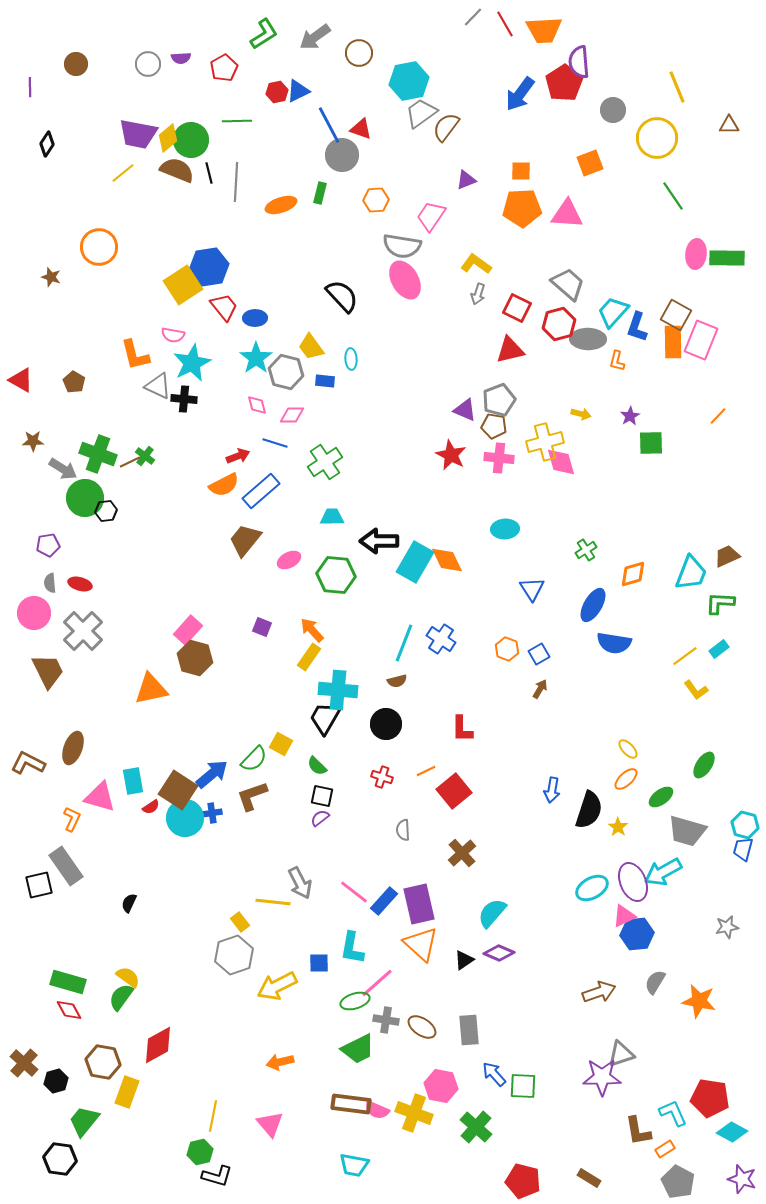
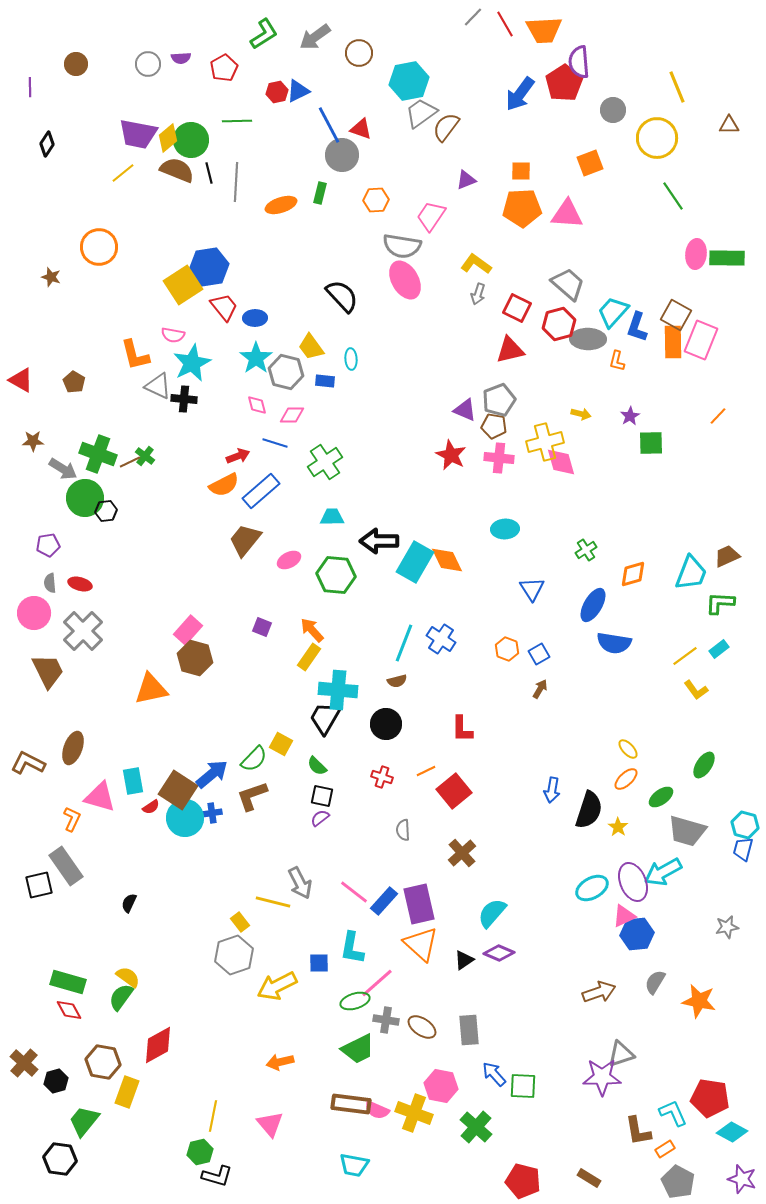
yellow line at (273, 902): rotated 8 degrees clockwise
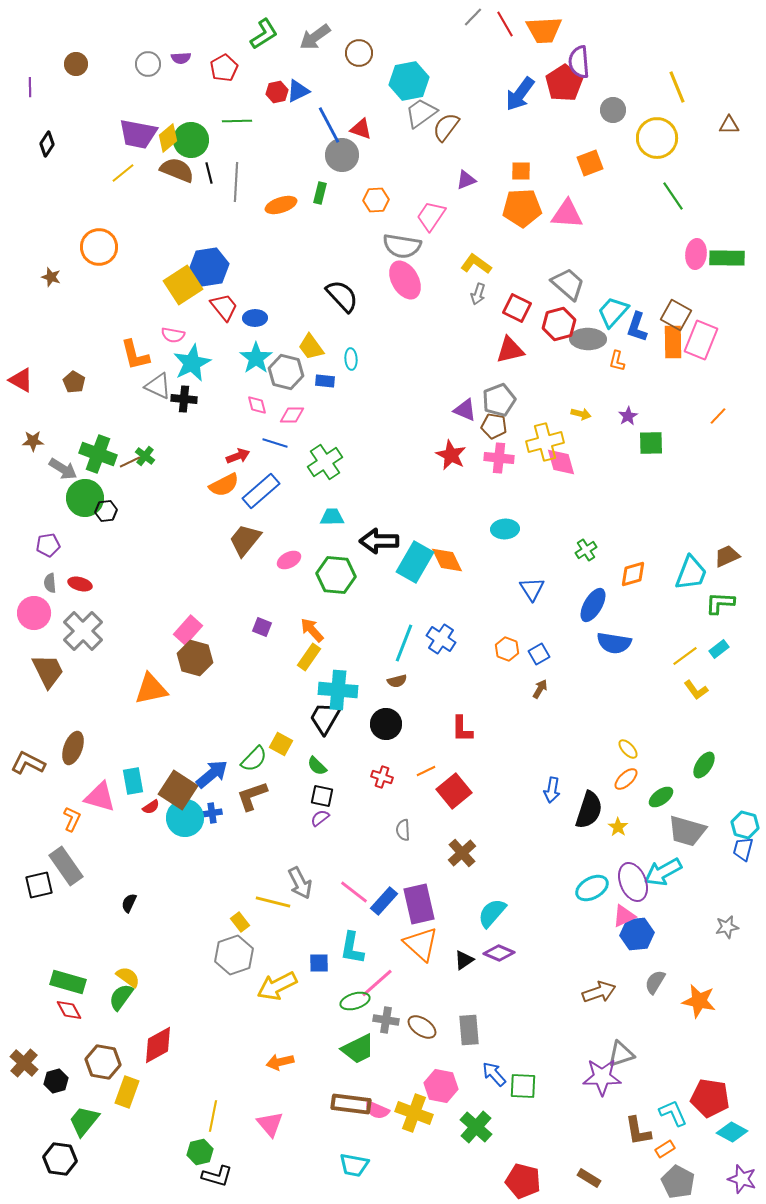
purple star at (630, 416): moved 2 px left
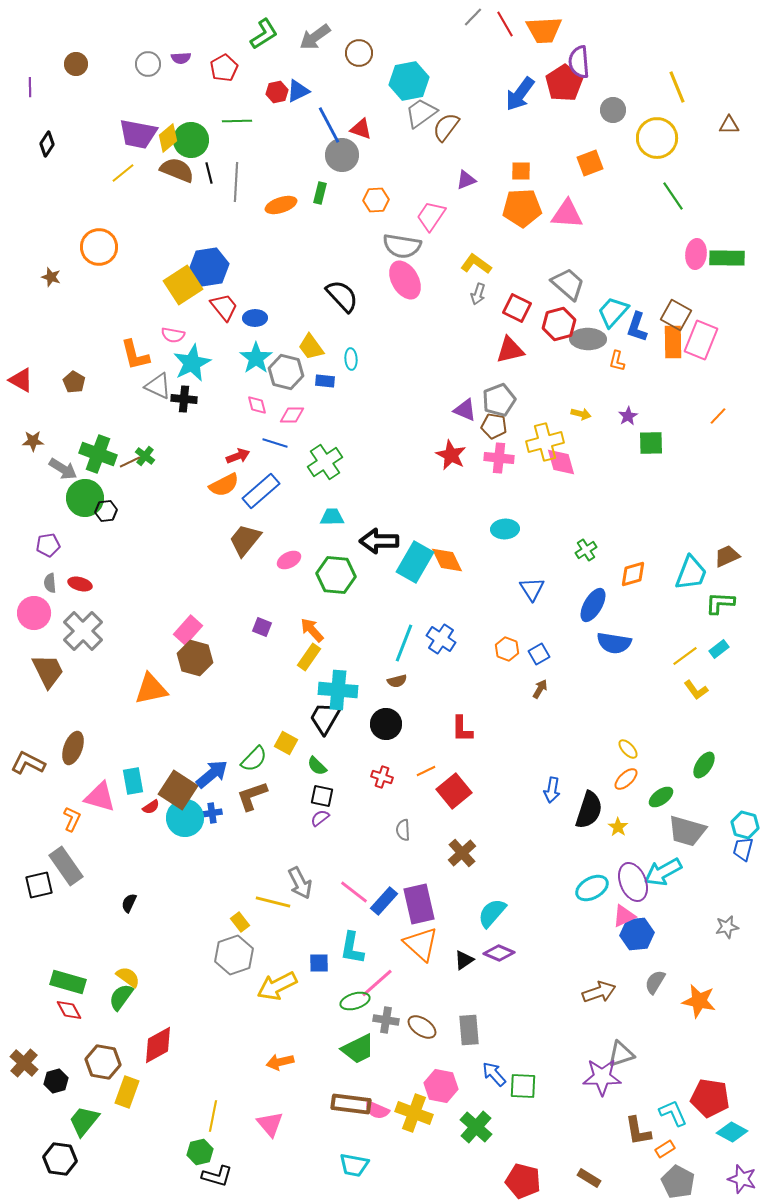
yellow square at (281, 744): moved 5 px right, 1 px up
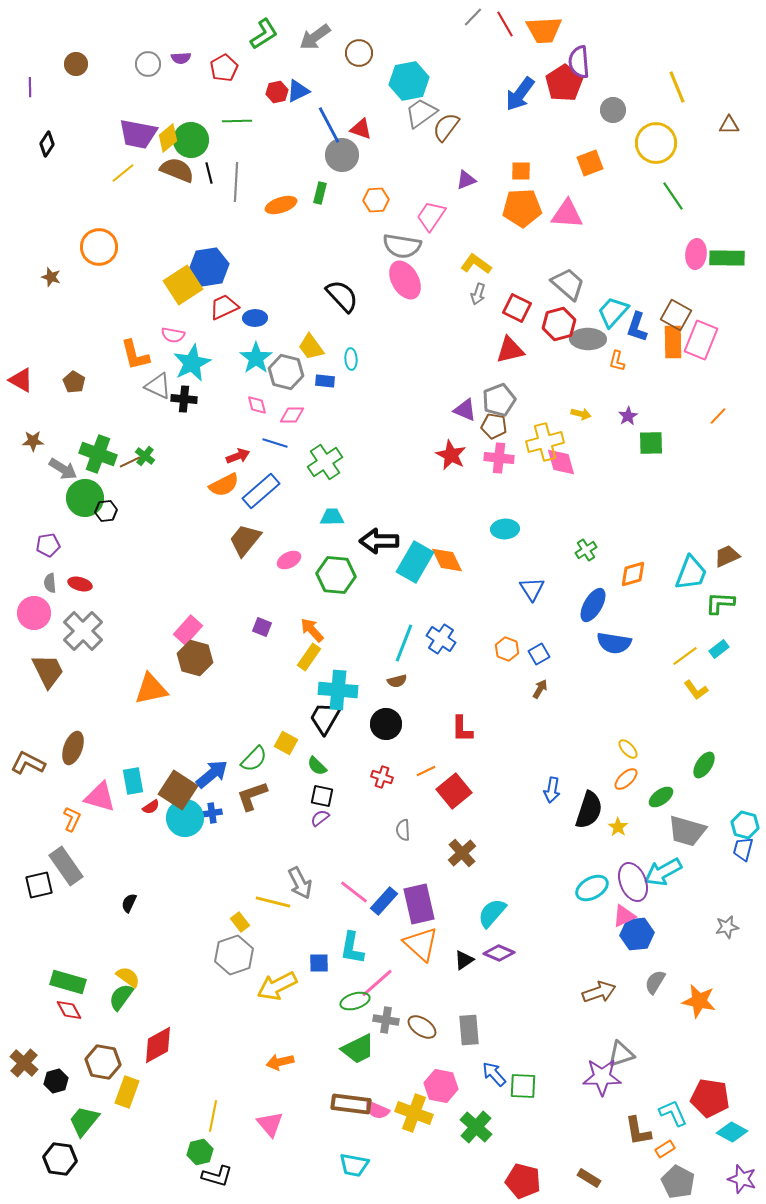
yellow circle at (657, 138): moved 1 px left, 5 px down
red trapezoid at (224, 307): rotated 76 degrees counterclockwise
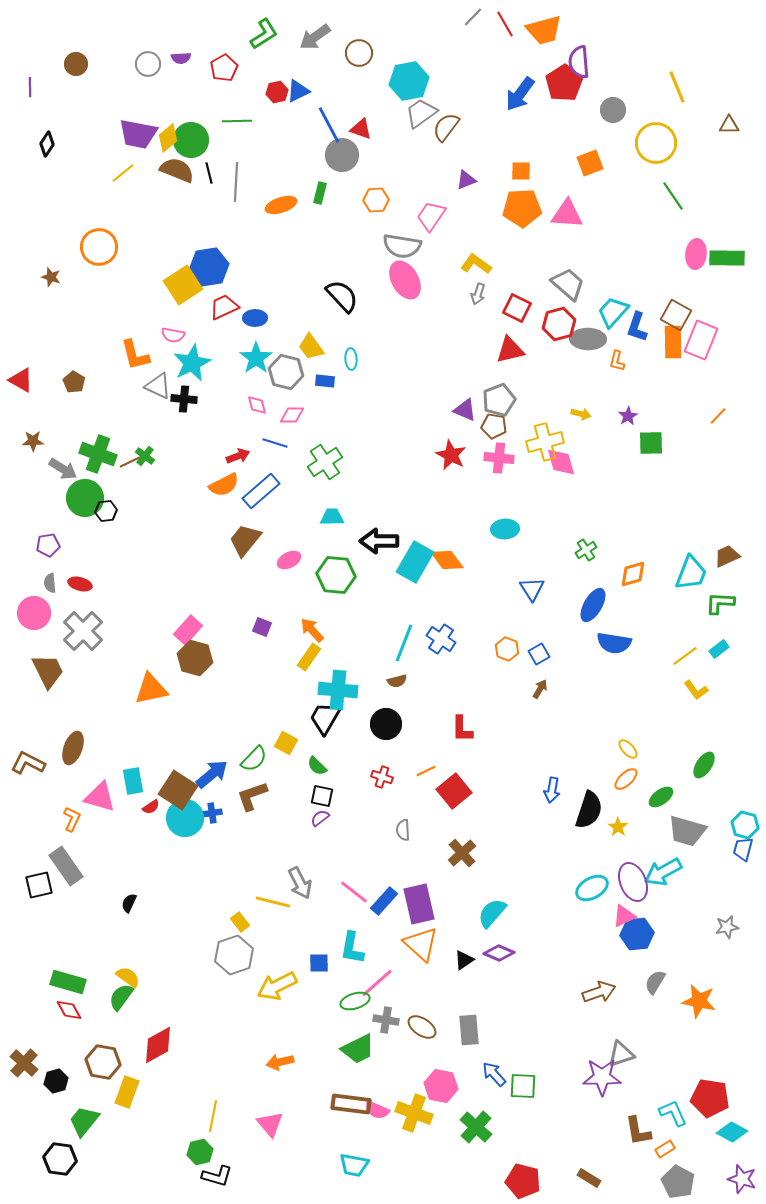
orange trapezoid at (544, 30): rotated 12 degrees counterclockwise
orange diamond at (447, 560): rotated 12 degrees counterclockwise
